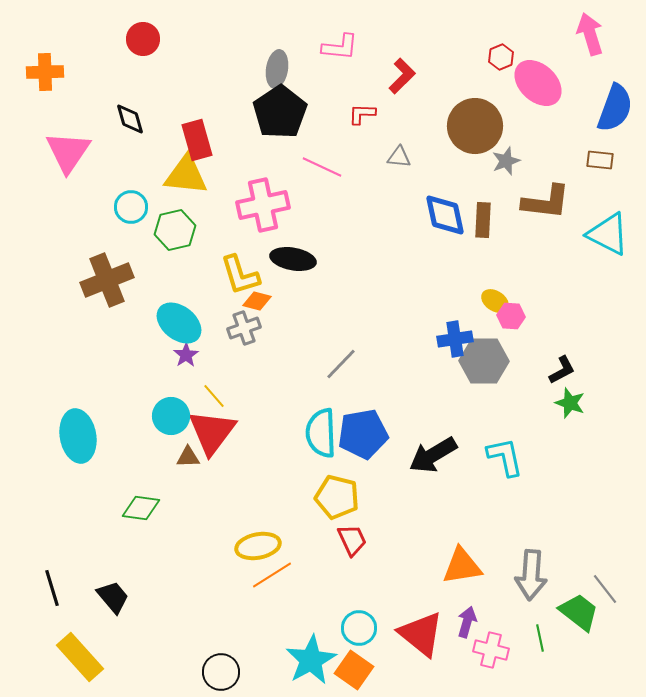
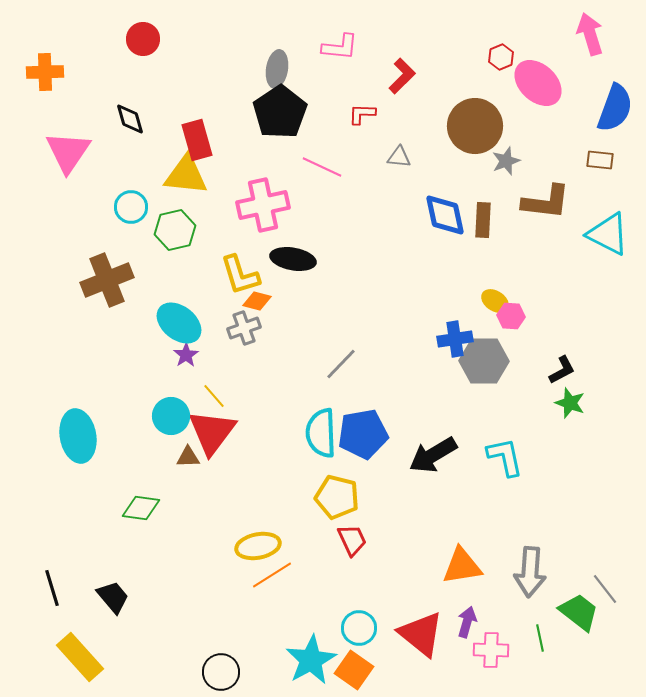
gray arrow at (531, 575): moved 1 px left, 3 px up
pink cross at (491, 650): rotated 12 degrees counterclockwise
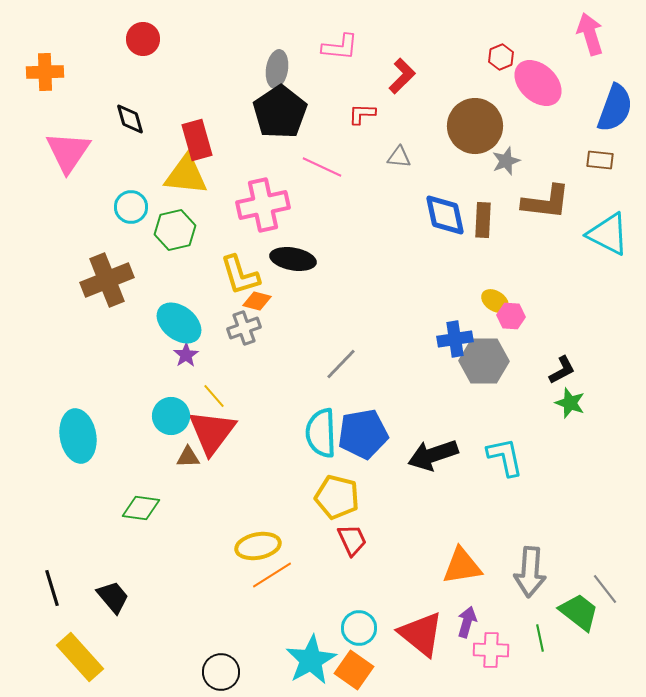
black arrow at (433, 455): rotated 12 degrees clockwise
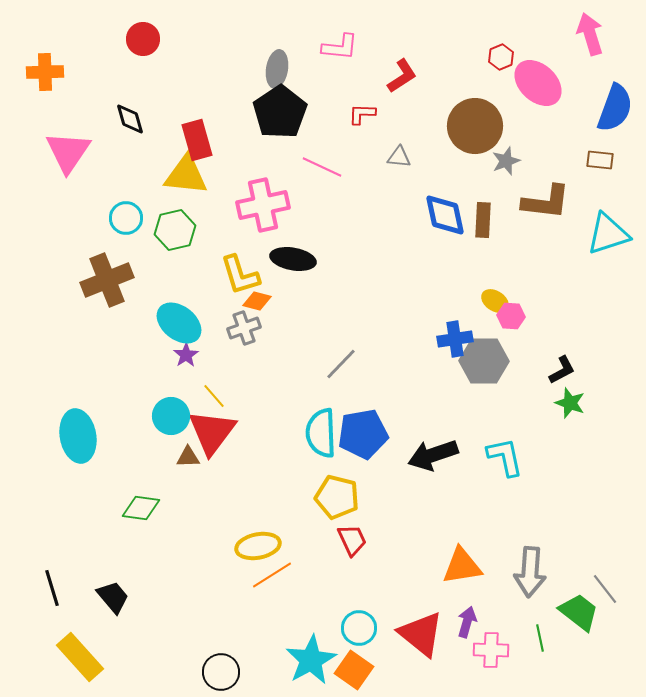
red L-shape at (402, 76): rotated 12 degrees clockwise
cyan circle at (131, 207): moved 5 px left, 11 px down
cyan triangle at (608, 234): rotated 45 degrees counterclockwise
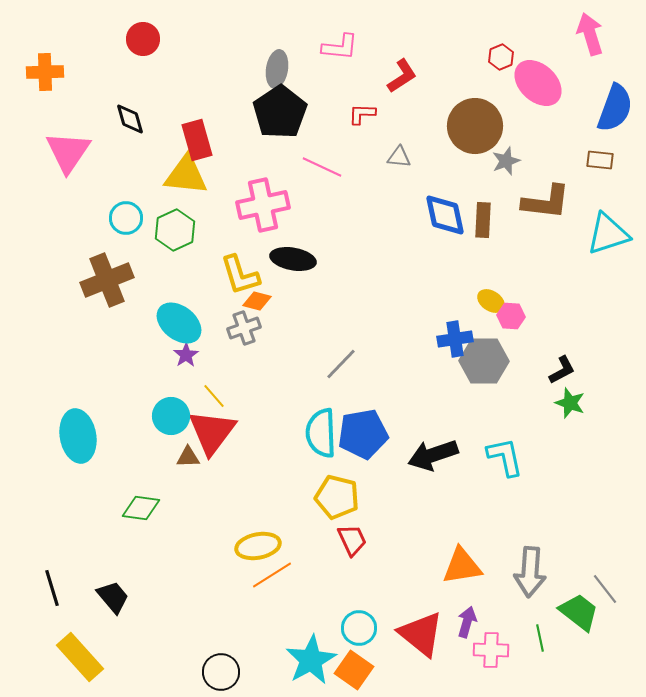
green hexagon at (175, 230): rotated 12 degrees counterclockwise
yellow ellipse at (495, 301): moved 4 px left
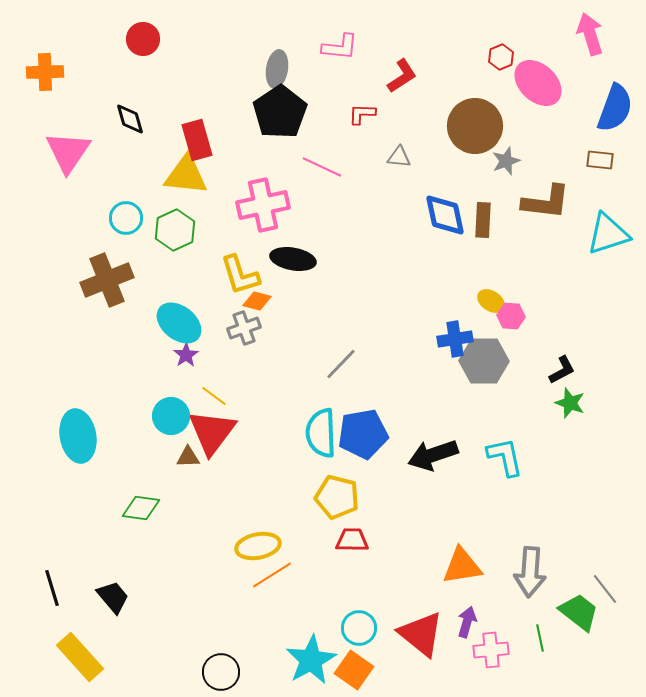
yellow line at (214, 396): rotated 12 degrees counterclockwise
red trapezoid at (352, 540): rotated 64 degrees counterclockwise
pink cross at (491, 650): rotated 8 degrees counterclockwise
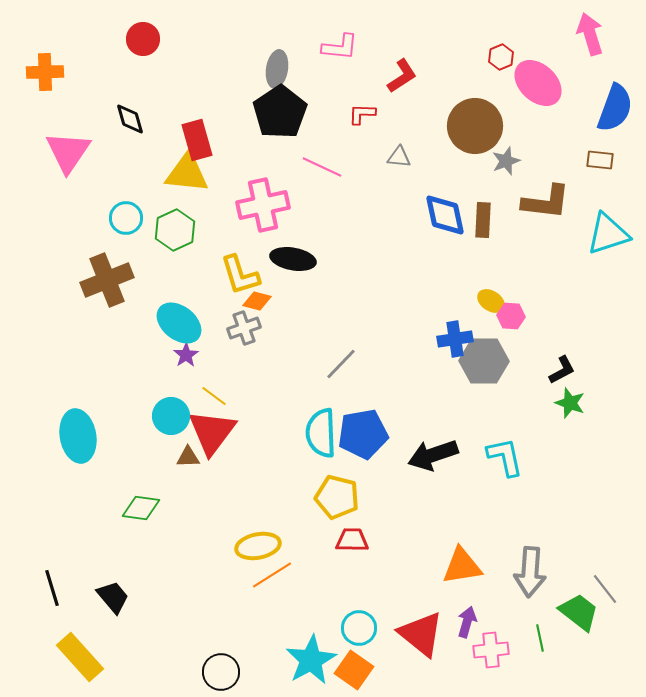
yellow triangle at (186, 175): moved 1 px right, 2 px up
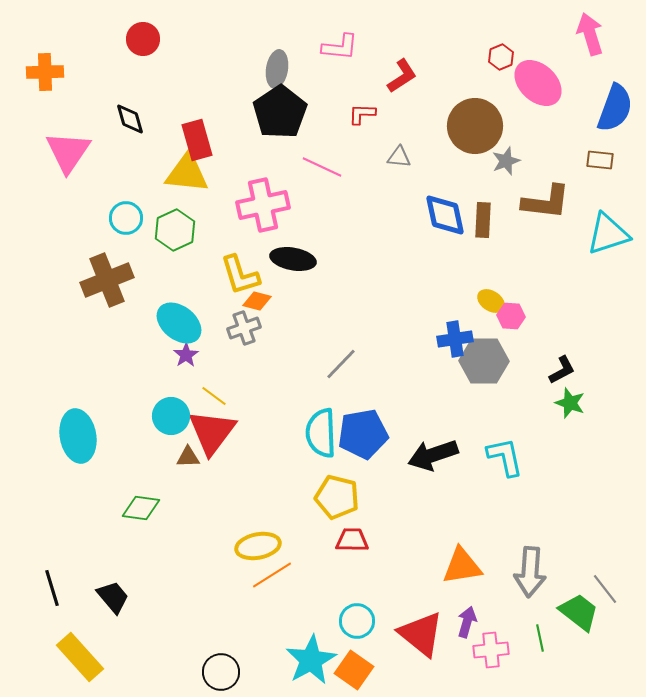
cyan circle at (359, 628): moved 2 px left, 7 px up
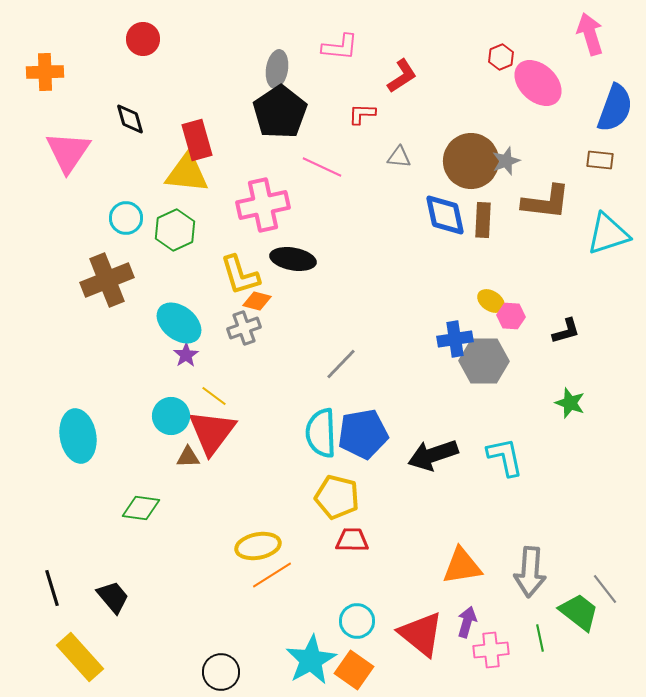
brown circle at (475, 126): moved 4 px left, 35 px down
black L-shape at (562, 370): moved 4 px right, 39 px up; rotated 12 degrees clockwise
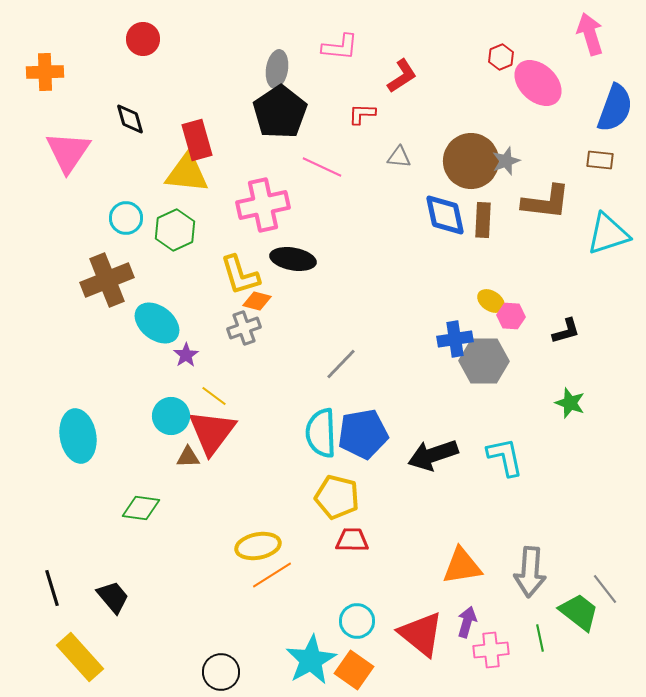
cyan ellipse at (179, 323): moved 22 px left
